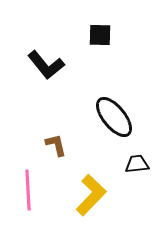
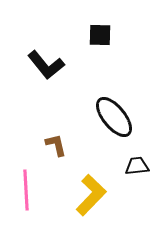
black trapezoid: moved 2 px down
pink line: moved 2 px left
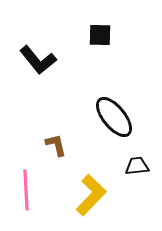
black L-shape: moved 8 px left, 5 px up
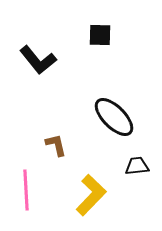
black ellipse: rotated 6 degrees counterclockwise
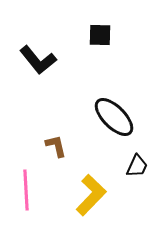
brown L-shape: moved 1 px down
black trapezoid: rotated 120 degrees clockwise
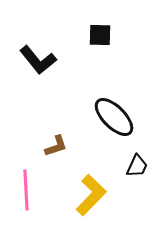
brown L-shape: rotated 85 degrees clockwise
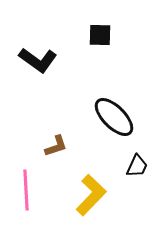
black L-shape: rotated 15 degrees counterclockwise
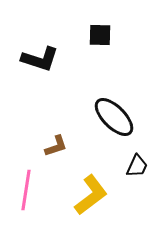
black L-shape: moved 2 px right, 1 px up; rotated 18 degrees counterclockwise
pink line: rotated 12 degrees clockwise
yellow L-shape: rotated 9 degrees clockwise
